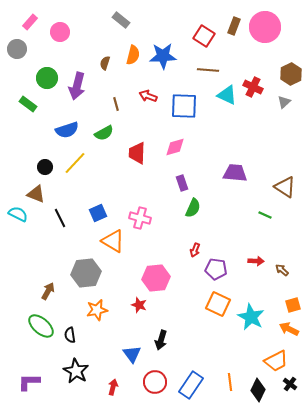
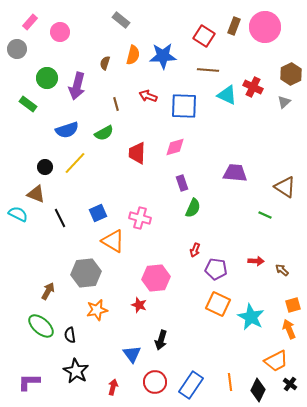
orange arrow at (289, 329): rotated 42 degrees clockwise
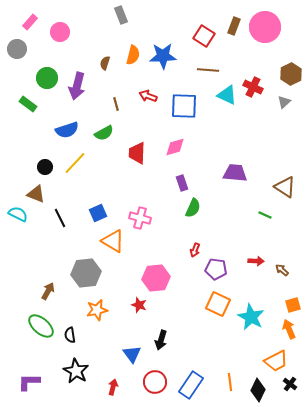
gray rectangle at (121, 20): moved 5 px up; rotated 30 degrees clockwise
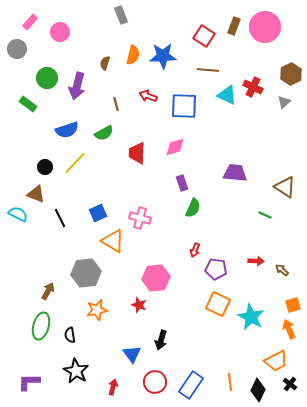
green ellipse at (41, 326): rotated 64 degrees clockwise
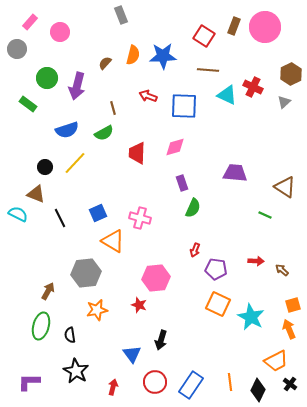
brown semicircle at (105, 63): rotated 24 degrees clockwise
brown line at (116, 104): moved 3 px left, 4 px down
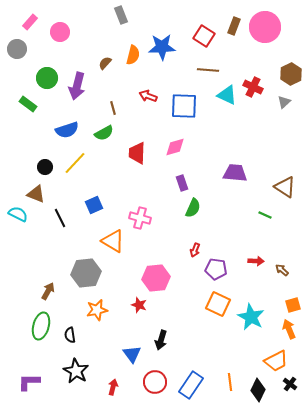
blue star at (163, 56): moved 1 px left, 9 px up
blue square at (98, 213): moved 4 px left, 8 px up
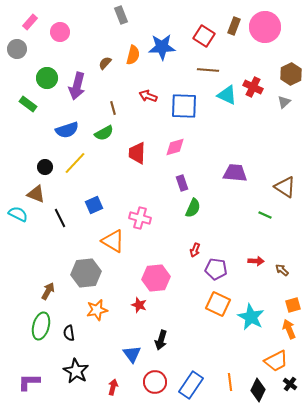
black semicircle at (70, 335): moved 1 px left, 2 px up
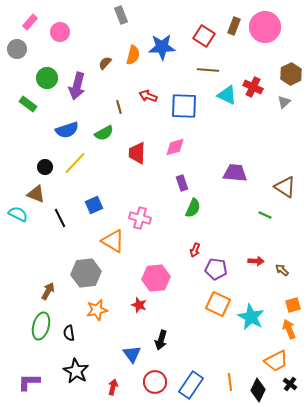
brown line at (113, 108): moved 6 px right, 1 px up
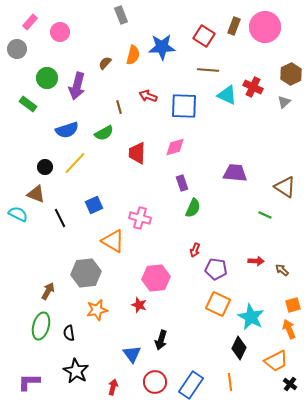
black diamond at (258, 390): moved 19 px left, 42 px up
